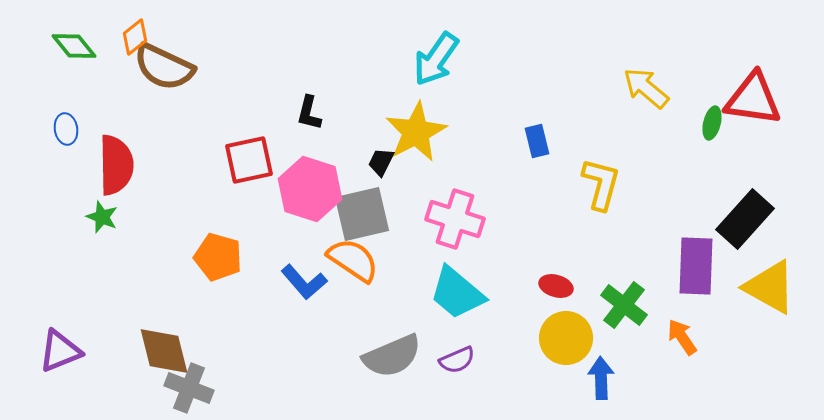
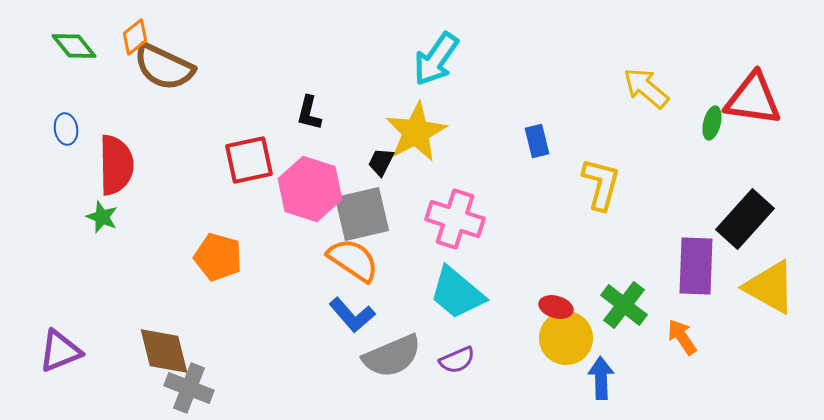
blue L-shape: moved 48 px right, 33 px down
red ellipse: moved 21 px down
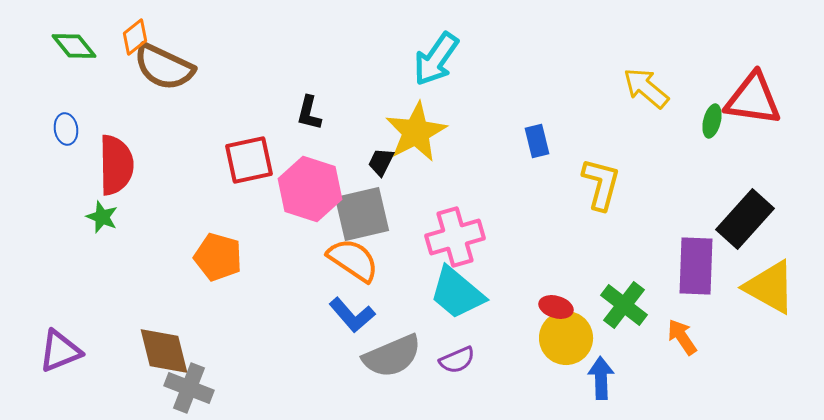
green ellipse: moved 2 px up
pink cross: moved 18 px down; rotated 34 degrees counterclockwise
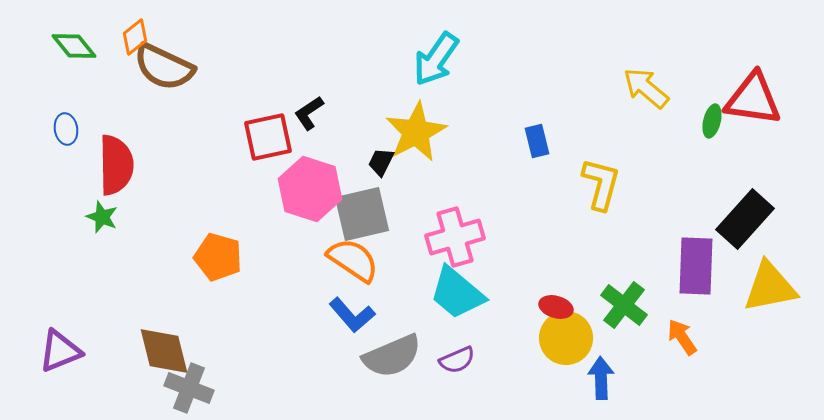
black L-shape: rotated 42 degrees clockwise
red square: moved 19 px right, 23 px up
yellow triangle: rotated 40 degrees counterclockwise
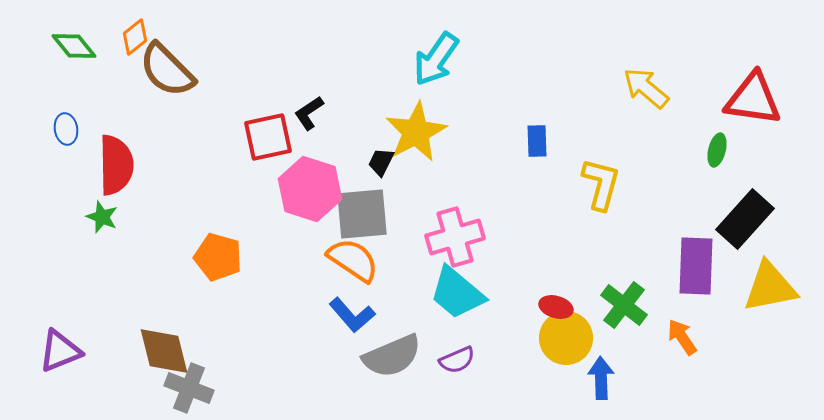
brown semicircle: moved 3 px right, 3 px down; rotated 20 degrees clockwise
green ellipse: moved 5 px right, 29 px down
blue rectangle: rotated 12 degrees clockwise
gray square: rotated 8 degrees clockwise
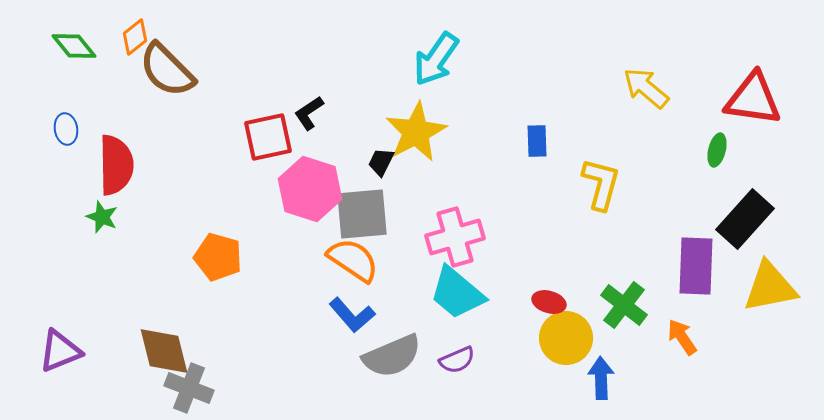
red ellipse: moved 7 px left, 5 px up
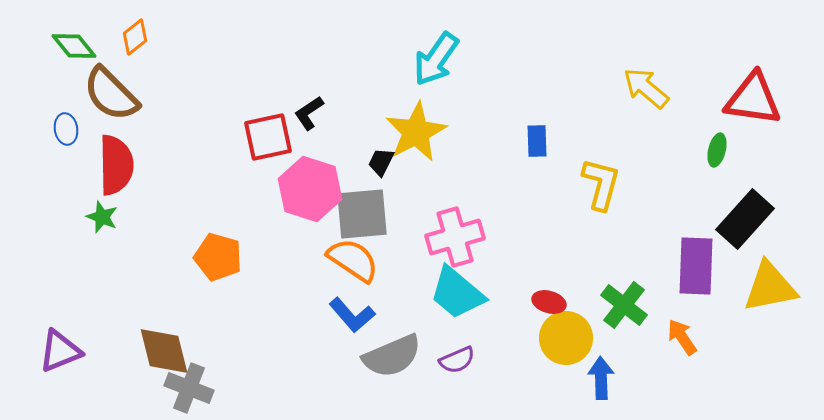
brown semicircle: moved 56 px left, 24 px down
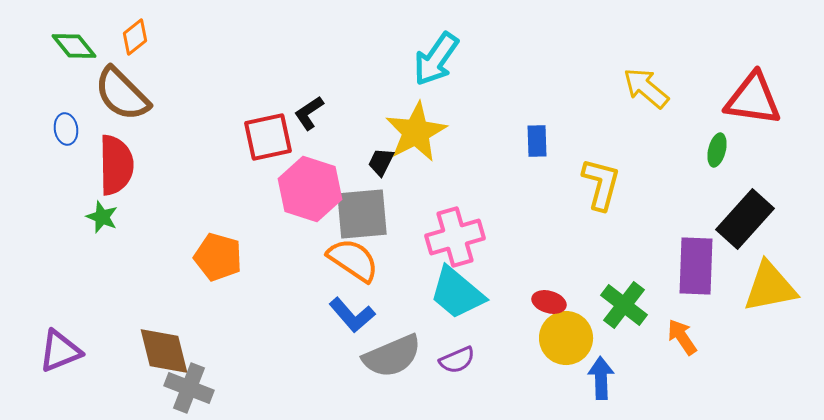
brown semicircle: moved 11 px right
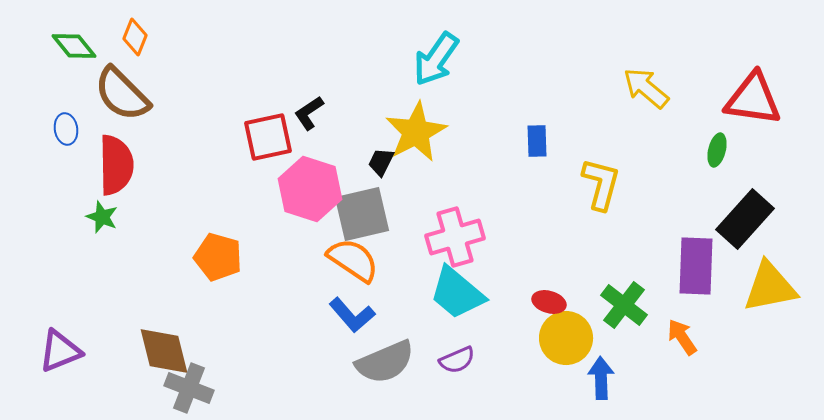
orange diamond: rotated 30 degrees counterclockwise
gray square: rotated 8 degrees counterclockwise
gray semicircle: moved 7 px left, 6 px down
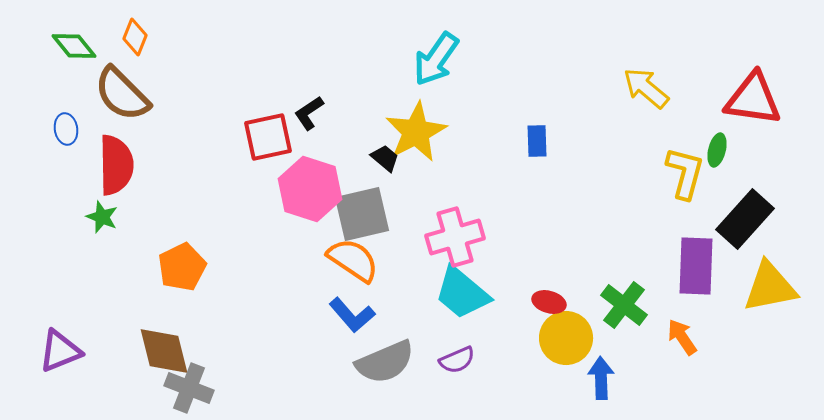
black trapezoid: moved 4 px right, 4 px up; rotated 104 degrees clockwise
yellow L-shape: moved 84 px right, 11 px up
orange pentagon: moved 36 px left, 10 px down; rotated 30 degrees clockwise
cyan trapezoid: moved 5 px right
